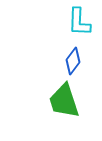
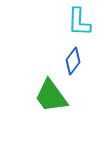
green trapezoid: moved 13 px left, 5 px up; rotated 18 degrees counterclockwise
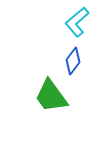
cyan L-shape: moved 2 px left; rotated 48 degrees clockwise
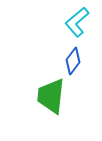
green trapezoid: rotated 42 degrees clockwise
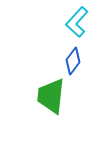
cyan L-shape: rotated 8 degrees counterclockwise
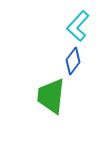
cyan L-shape: moved 1 px right, 4 px down
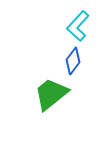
green trapezoid: moved 2 px up; rotated 45 degrees clockwise
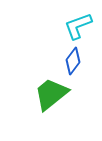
cyan L-shape: rotated 28 degrees clockwise
